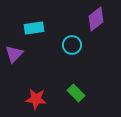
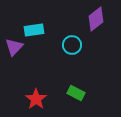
cyan rectangle: moved 2 px down
purple triangle: moved 7 px up
green rectangle: rotated 18 degrees counterclockwise
red star: rotated 30 degrees clockwise
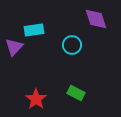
purple diamond: rotated 70 degrees counterclockwise
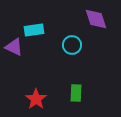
purple triangle: rotated 48 degrees counterclockwise
green rectangle: rotated 66 degrees clockwise
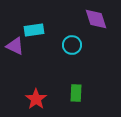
purple triangle: moved 1 px right, 1 px up
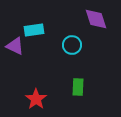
green rectangle: moved 2 px right, 6 px up
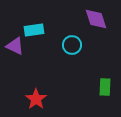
green rectangle: moved 27 px right
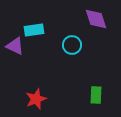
green rectangle: moved 9 px left, 8 px down
red star: rotated 15 degrees clockwise
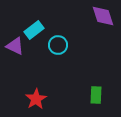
purple diamond: moved 7 px right, 3 px up
cyan rectangle: rotated 30 degrees counterclockwise
cyan circle: moved 14 px left
red star: rotated 10 degrees counterclockwise
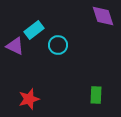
red star: moved 7 px left; rotated 15 degrees clockwise
